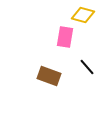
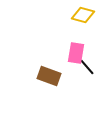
pink rectangle: moved 11 px right, 16 px down
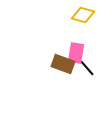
black line: moved 1 px down
brown rectangle: moved 14 px right, 12 px up
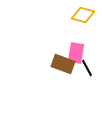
black line: rotated 12 degrees clockwise
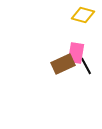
brown rectangle: rotated 45 degrees counterclockwise
black line: moved 1 px left, 2 px up
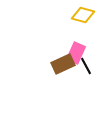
pink rectangle: rotated 15 degrees clockwise
